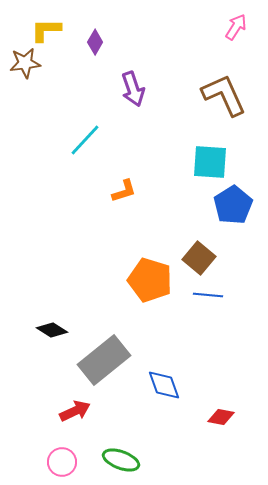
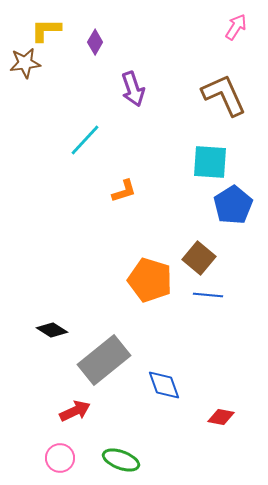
pink circle: moved 2 px left, 4 px up
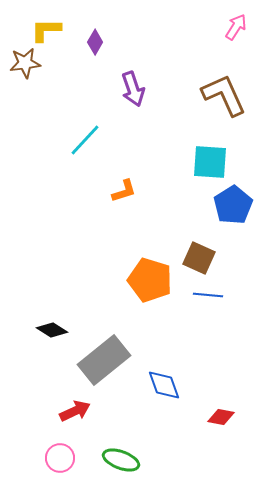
brown square: rotated 16 degrees counterclockwise
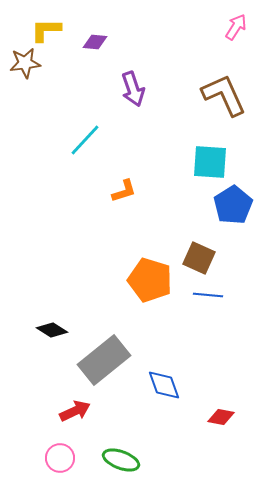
purple diamond: rotated 65 degrees clockwise
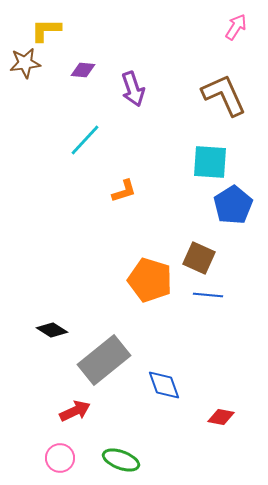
purple diamond: moved 12 px left, 28 px down
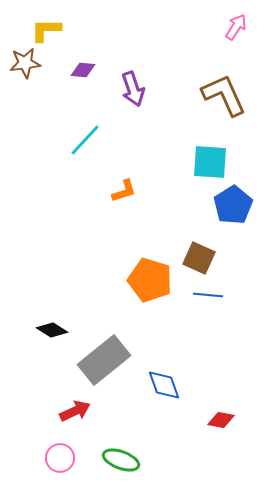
red diamond: moved 3 px down
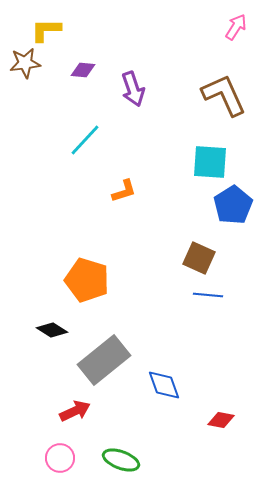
orange pentagon: moved 63 px left
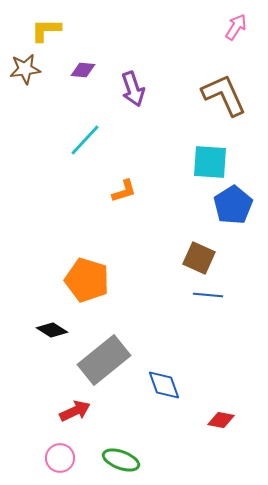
brown star: moved 6 px down
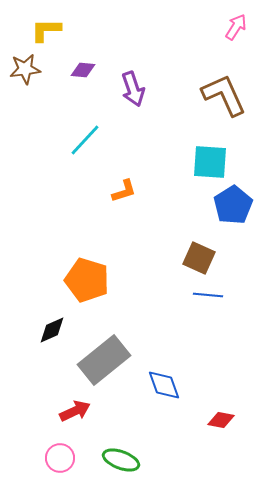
black diamond: rotated 56 degrees counterclockwise
